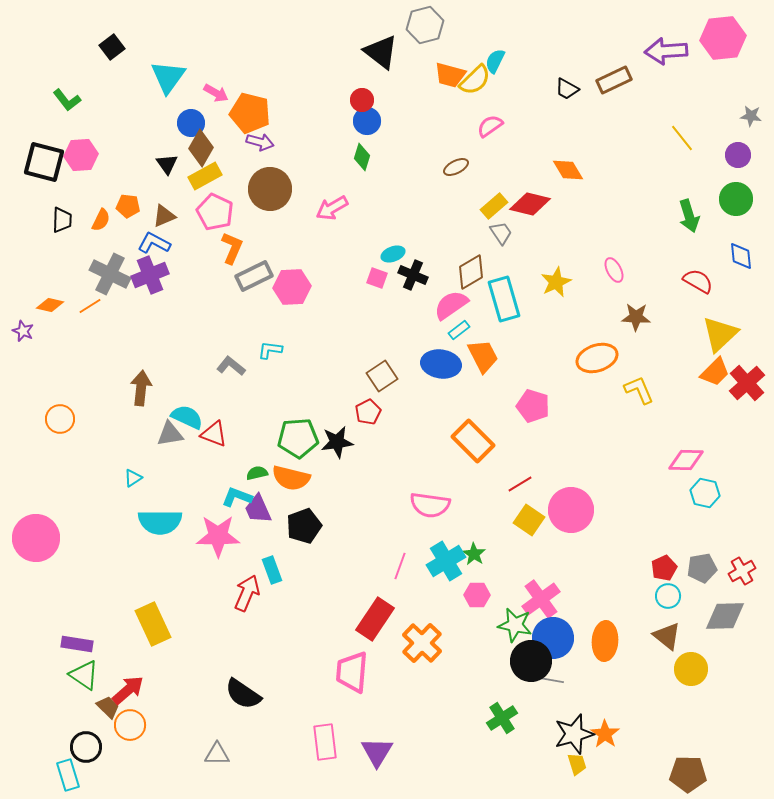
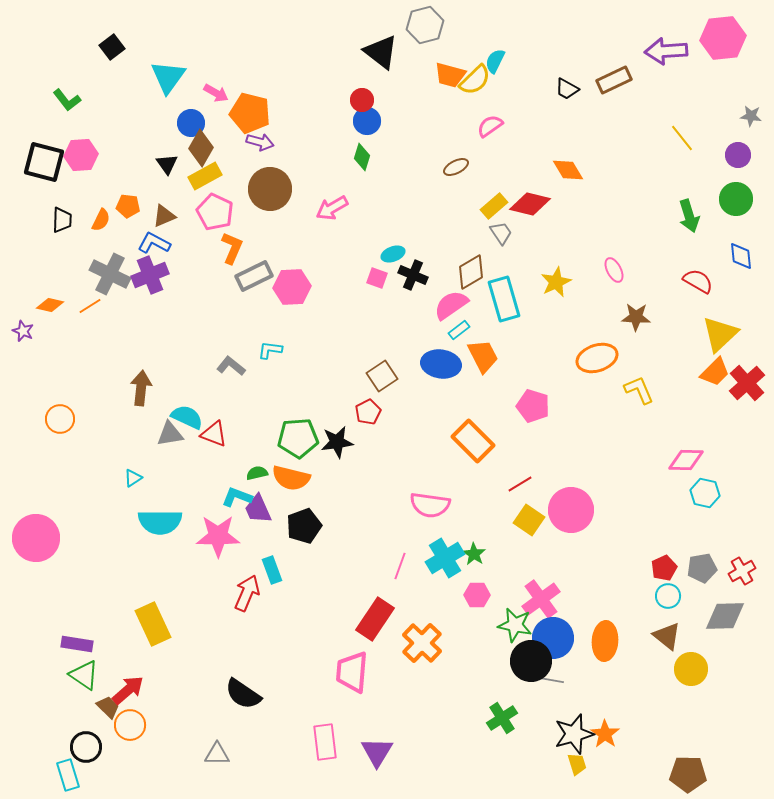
cyan cross at (446, 561): moved 1 px left, 3 px up
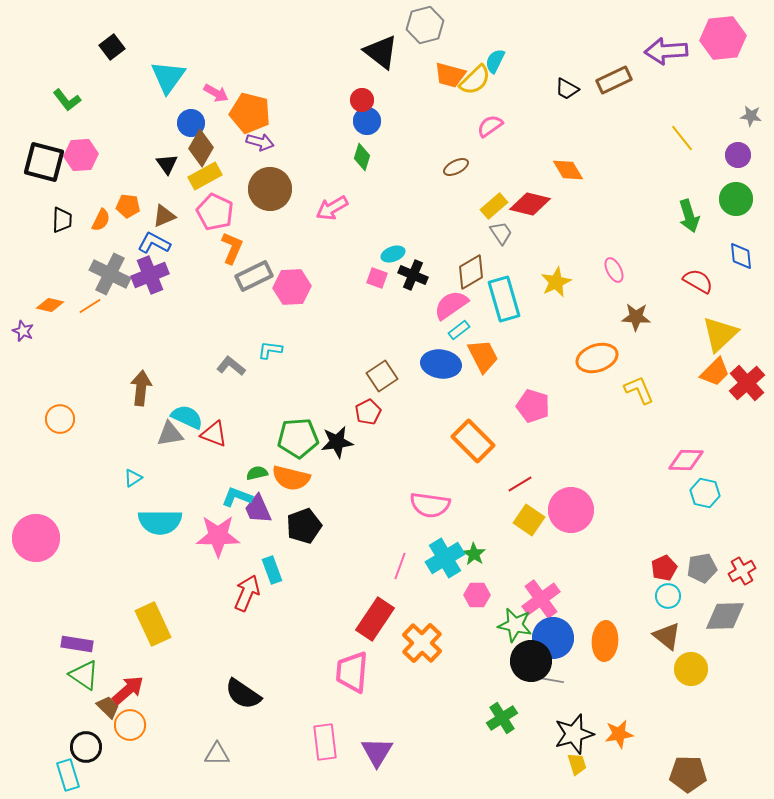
orange star at (605, 734): moved 14 px right; rotated 28 degrees clockwise
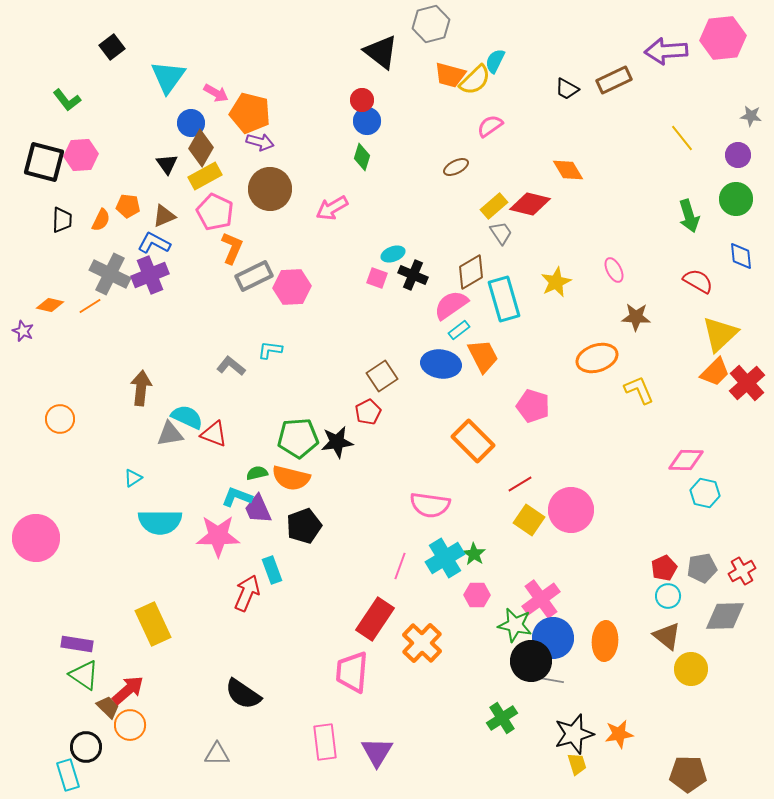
gray hexagon at (425, 25): moved 6 px right, 1 px up
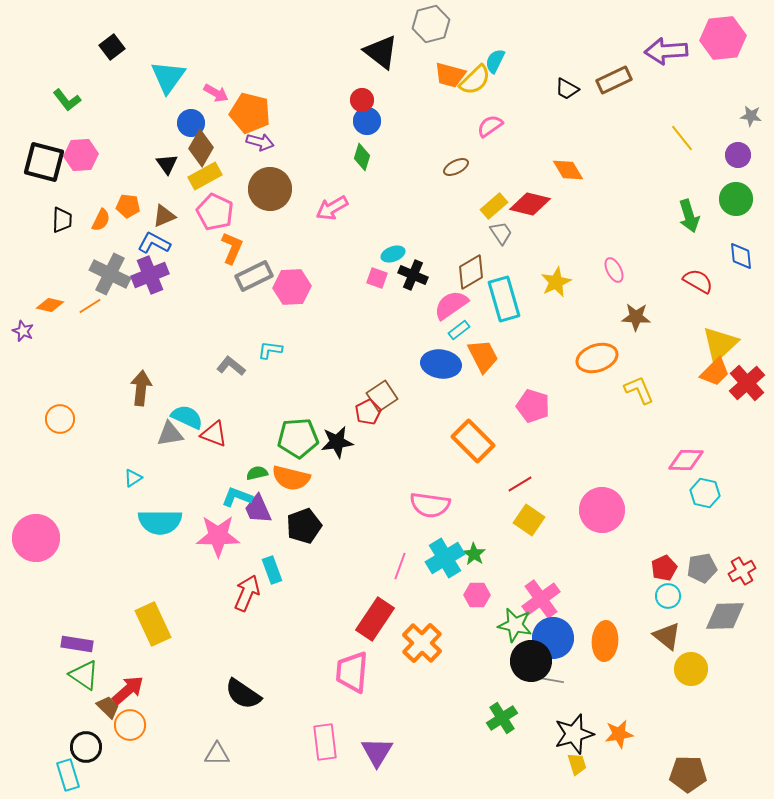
yellow triangle at (720, 334): moved 10 px down
brown square at (382, 376): moved 20 px down
pink circle at (571, 510): moved 31 px right
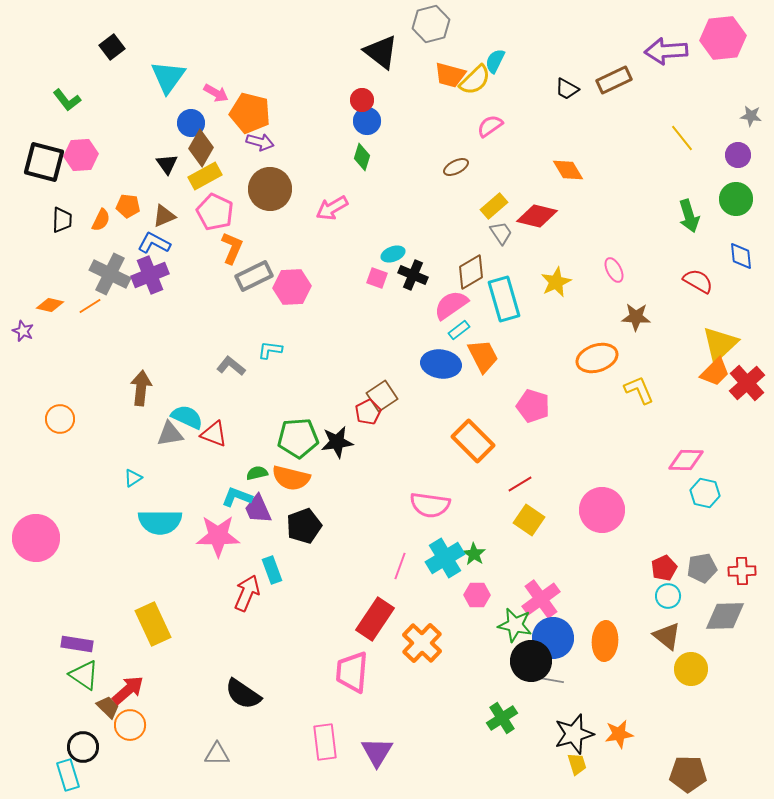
red diamond at (530, 204): moved 7 px right, 12 px down
red cross at (742, 571): rotated 28 degrees clockwise
black circle at (86, 747): moved 3 px left
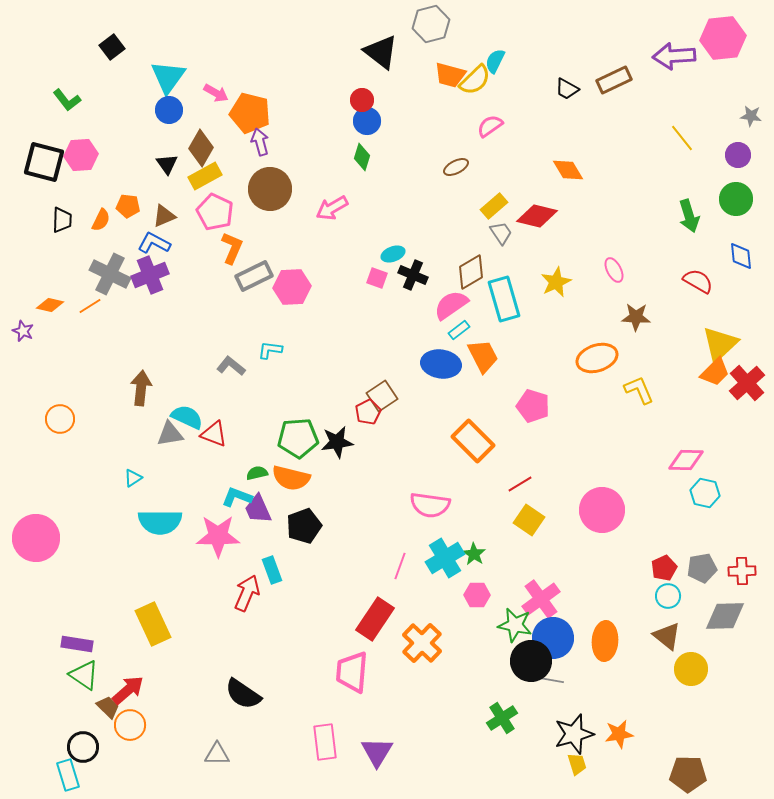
purple arrow at (666, 51): moved 8 px right, 5 px down
blue circle at (191, 123): moved 22 px left, 13 px up
purple arrow at (260, 142): rotated 120 degrees counterclockwise
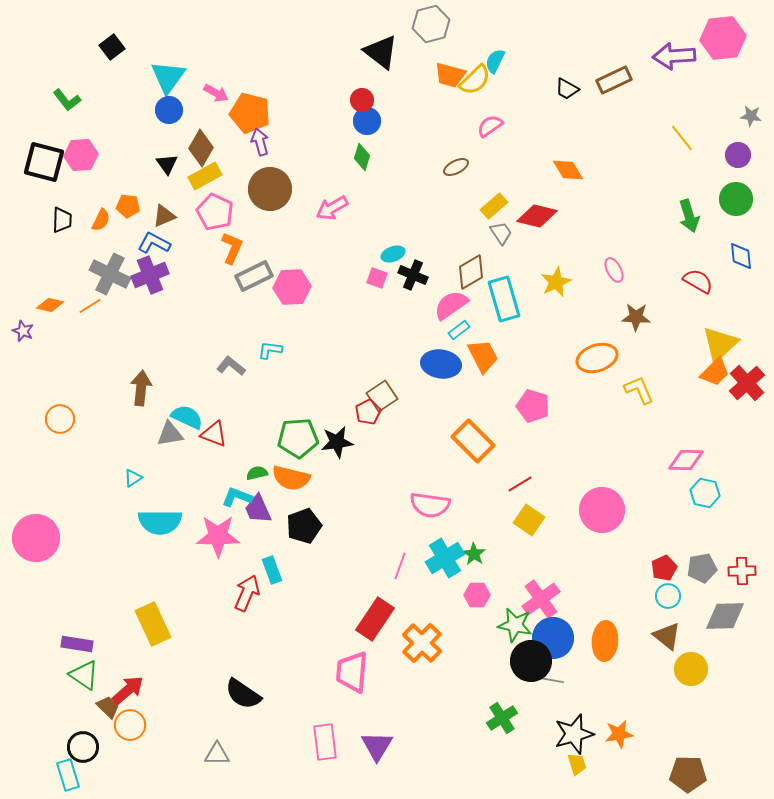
purple triangle at (377, 752): moved 6 px up
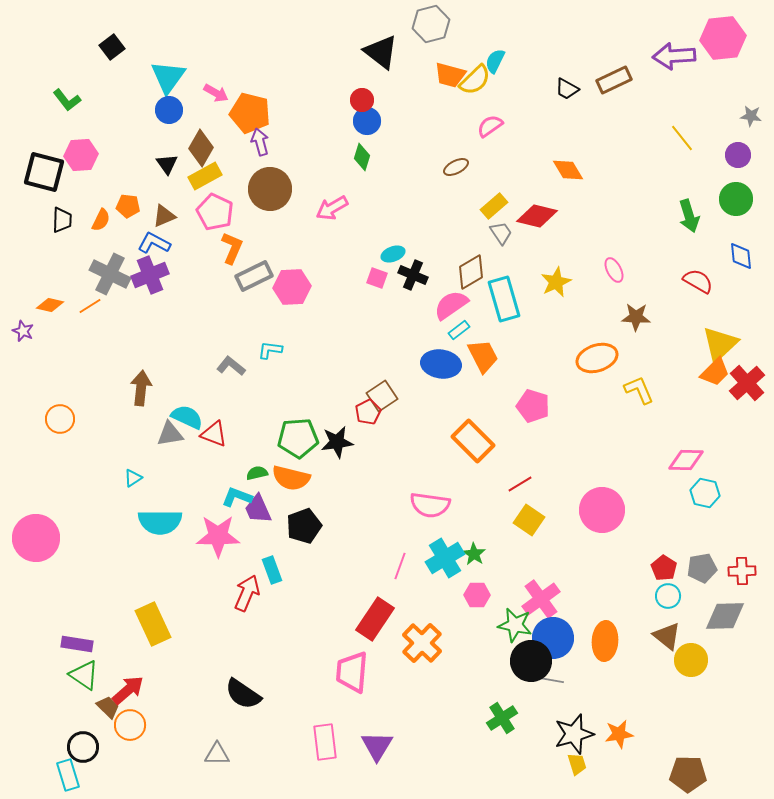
black square at (44, 162): moved 10 px down
red pentagon at (664, 568): rotated 15 degrees counterclockwise
yellow circle at (691, 669): moved 9 px up
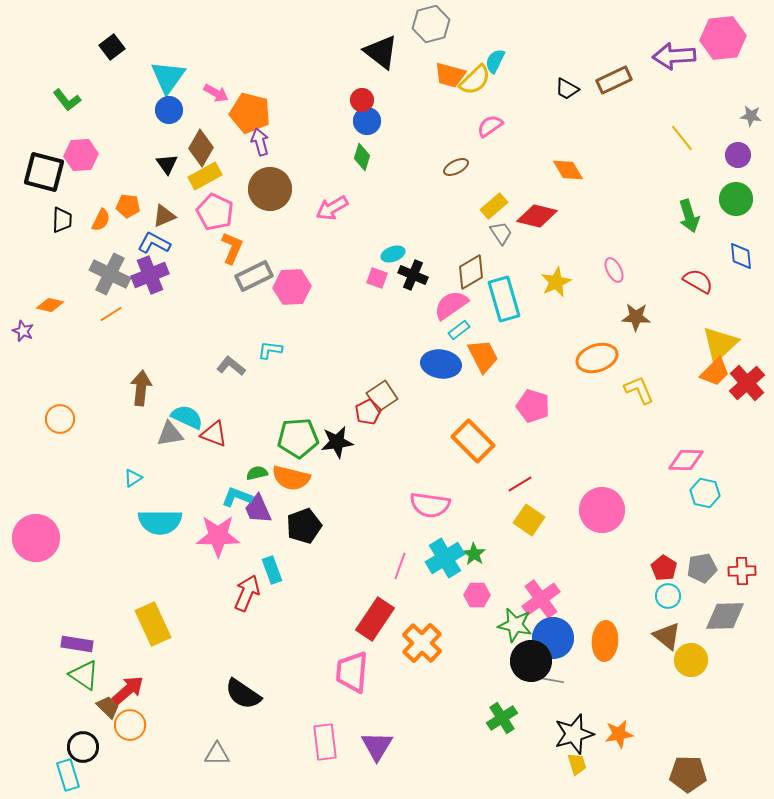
orange line at (90, 306): moved 21 px right, 8 px down
